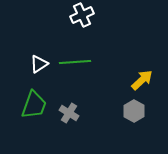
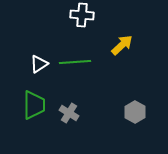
white cross: rotated 30 degrees clockwise
yellow arrow: moved 20 px left, 35 px up
green trapezoid: rotated 20 degrees counterclockwise
gray hexagon: moved 1 px right, 1 px down
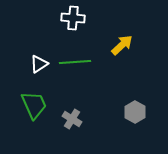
white cross: moved 9 px left, 3 px down
green trapezoid: rotated 24 degrees counterclockwise
gray cross: moved 3 px right, 6 px down
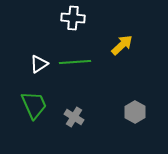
gray cross: moved 2 px right, 2 px up
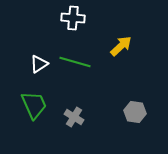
yellow arrow: moved 1 px left, 1 px down
green line: rotated 20 degrees clockwise
gray hexagon: rotated 20 degrees counterclockwise
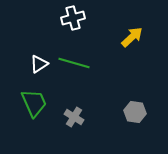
white cross: rotated 20 degrees counterclockwise
yellow arrow: moved 11 px right, 9 px up
green line: moved 1 px left, 1 px down
green trapezoid: moved 2 px up
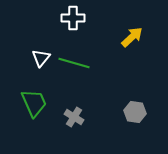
white cross: rotated 15 degrees clockwise
white triangle: moved 2 px right, 6 px up; rotated 18 degrees counterclockwise
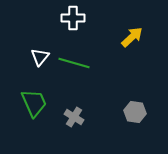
white triangle: moved 1 px left, 1 px up
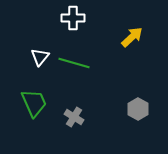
gray hexagon: moved 3 px right, 3 px up; rotated 20 degrees clockwise
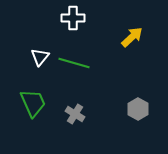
green trapezoid: moved 1 px left
gray cross: moved 1 px right, 3 px up
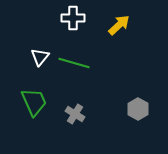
yellow arrow: moved 13 px left, 12 px up
green trapezoid: moved 1 px right, 1 px up
